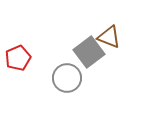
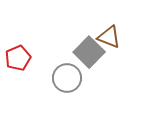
gray square: rotated 8 degrees counterclockwise
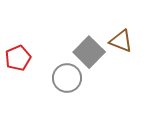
brown triangle: moved 12 px right, 4 px down
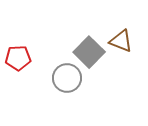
red pentagon: rotated 20 degrees clockwise
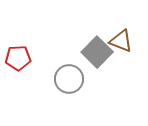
gray square: moved 8 px right
gray circle: moved 2 px right, 1 px down
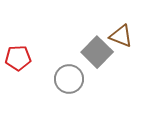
brown triangle: moved 5 px up
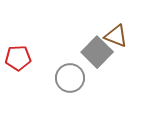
brown triangle: moved 5 px left
gray circle: moved 1 px right, 1 px up
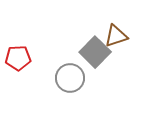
brown triangle: rotated 40 degrees counterclockwise
gray square: moved 2 px left
